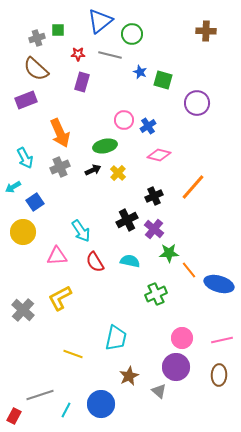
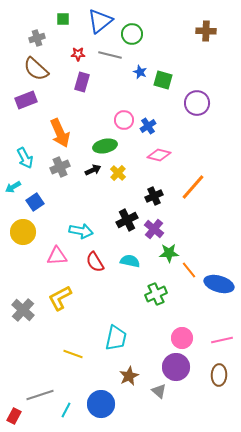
green square at (58, 30): moved 5 px right, 11 px up
cyan arrow at (81, 231): rotated 45 degrees counterclockwise
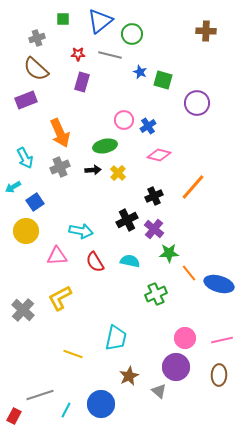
black arrow at (93, 170): rotated 21 degrees clockwise
yellow circle at (23, 232): moved 3 px right, 1 px up
orange line at (189, 270): moved 3 px down
pink circle at (182, 338): moved 3 px right
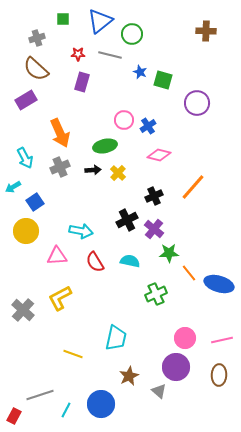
purple rectangle at (26, 100): rotated 10 degrees counterclockwise
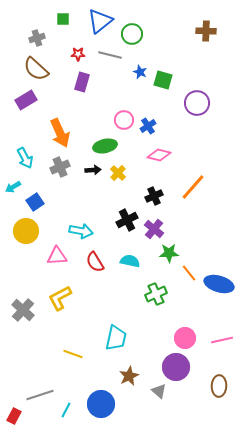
brown ellipse at (219, 375): moved 11 px down
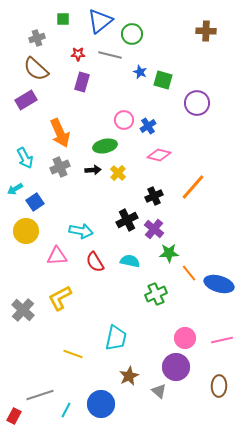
cyan arrow at (13, 187): moved 2 px right, 2 px down
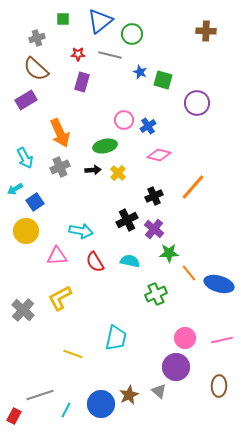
brown star at (129, 376): moved 19 px down
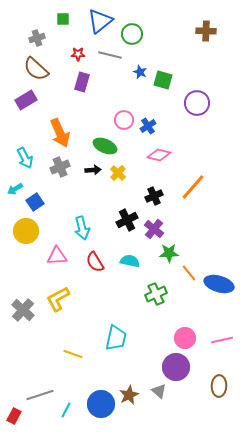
green ellipse at (105, 146): rotated 35 degrees clockwise
cyan arrow at (81, 231): moved 1 px right, 3 px up; rotated 65 degrees clockwise
yellow L-shape at (60, 298): moved 2 px left, 1 px down
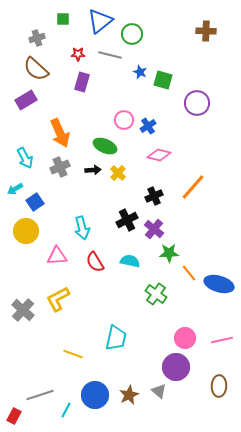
green cross at (156, 294): rotated 30 degrees counterclockwise
blue circle at (101, 404): moved 6 px left, 9 px up
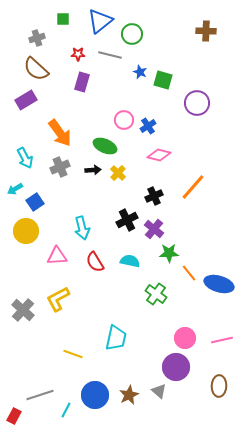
orange arrow at (60, 133): rotated 12 degrees counterclockwise
